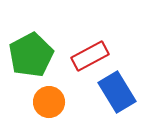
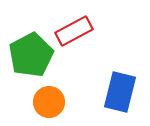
red rectangle: moved 16 px left, 25 px up
blue rectangle: moved 3 px right; rotated 45 degrees clockwise
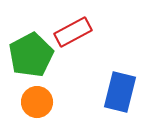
red rectangle: moved 1 px left, 1 px down
orange circle: moved 12 px left
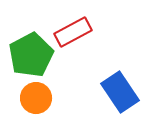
blue rectangle: rotated 48 degrees counterclockwise
orange circle: moved 1 px left, 4 px up
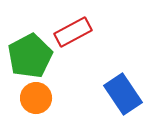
green pentagon: moved 1 px left, 1 px down
blue rectangle: moved 3 px right, 2 px down
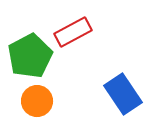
orange circle: moved 1 px right, 3 px down
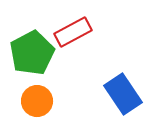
green pentagon: moved 2 px right, 3 px up
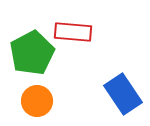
red rectangle: rotated 33 degrees clockwise
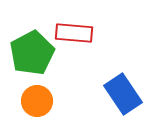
red rectangle: moved 1 px right, 1 px down
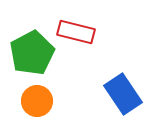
red rectangle: moved 2 px right, 1 px up; rotated 9 degrees clockwise
